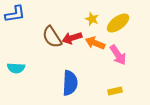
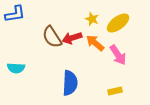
orange arrow: rotated 18 degrees clockwise
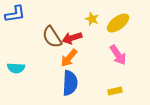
orange arrow: moved 26 px left, 15 px down; rotated 90 degrees counterclockwise
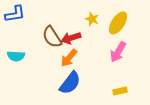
yellow ellipse: rotated 20 degrees counterclockwise
red arrow: moved 1 px left
pink arrow: moved 3 px up; rotated 65 degrees clockwise
cyan semicircle: moved 12 px up
blue semicircle: rotated 35 degrees clockwise
yellow rectangle: moved 5 px right
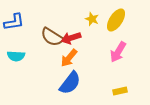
blue L-shape: moved 1 px left, 8 px down
yellow ellipse: moved 2 px left, 3 px up
brown semicircle: rotated 25 degrees counterclockwise
